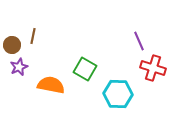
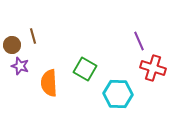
brown line: rotated 28 degrees counterclockwise
purple star: moved 1 px right, 1 px up; rotated 30 degrees counterclockwise
orange semicircle: moved 2 px left, 2 px up; rotated 104 degrees counterclockwise
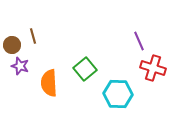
green square: rotated 20 degrees clockwise
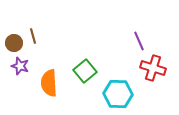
brown circle: moved 2 px right, 2 px up
green square: moved 2 px down
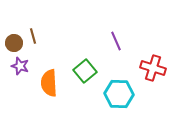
purple line: moved 23 px left
cyan hexagon: moved 1 px right
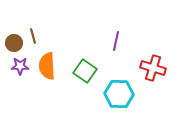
purple line: rotated 36 degrees clockwise
purple star: rotated 18 degrees counterclockwise
green square: rotated 15 degrees counterclockwise
orange semicircle: moved 2 px left, 17 px up
